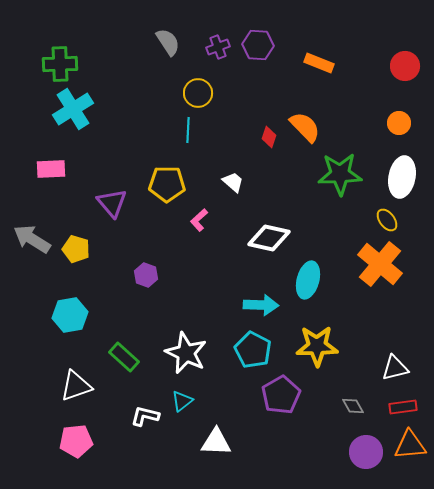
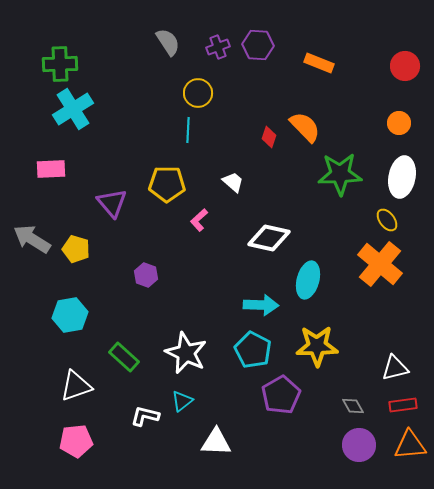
red rectangle at (403, 407): moved 2 px up
purple circle at (366, 452): moved 7 px left, 7 px up
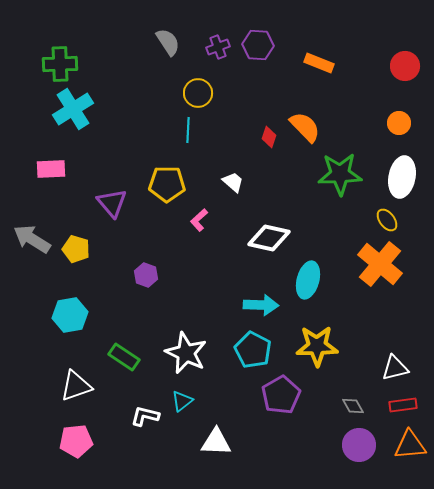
green rectangle at (124, 357): rotated 8 degrees counterclockwise
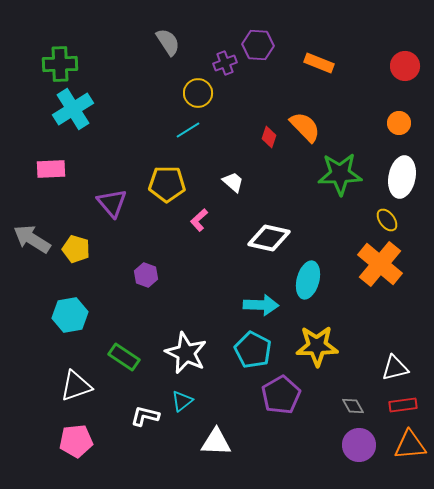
purple cross at (218, 47): moved 7 px right, 16 px down
cyan line at (188, 130): rotated 55 degrees clockwise
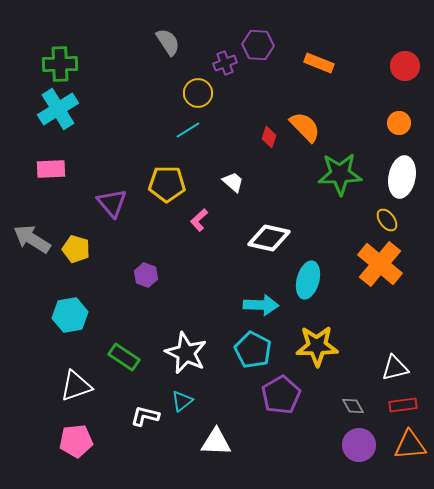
cyan cross at (73, 109): moved 15 px left
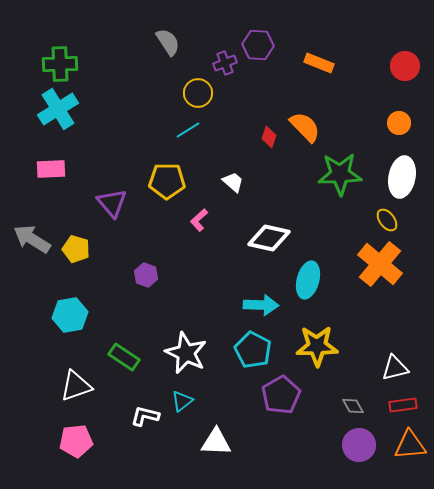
yellow pentagon at (167, 184): moved 3 px up
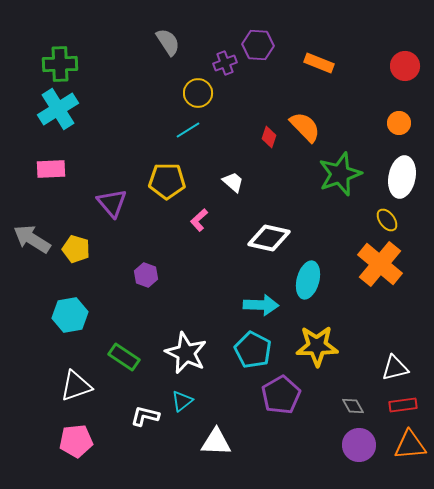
green star at (340, 174): rotated 18 degrees counterclockwise
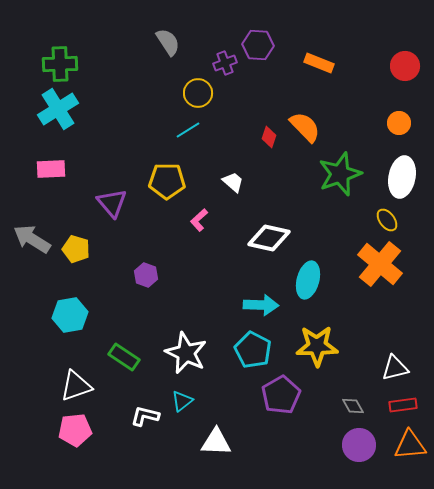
pink pentagon at (76, 441): moved 1 px left, 11 px up
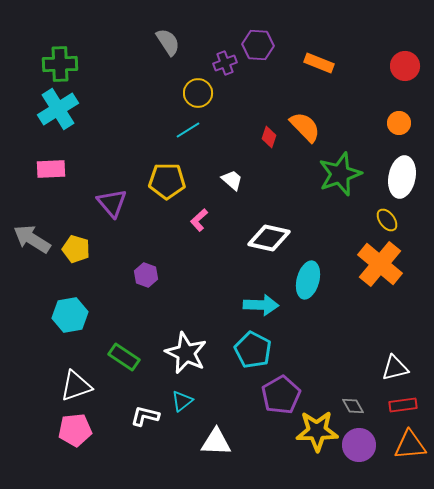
white trapezoid at (233, 182): moved 1 px left, 2 px up
yellow star at (317, 346): moved 85 px down
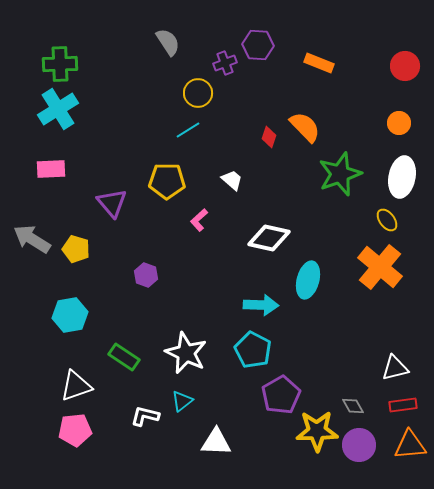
orange cross at (380, 264): moved 3 px down
